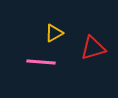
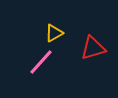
pink line: rotated 52 degrees counterclockwise
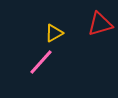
red triangle: moved 7 px right, 24 px up
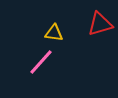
yellow triangle: rotated 36 degrees clockwise
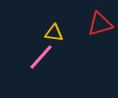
pink line: moved 5 px up
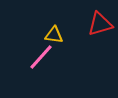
yellow triangle: moved 2 px down
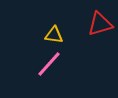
pink line: moved 8 px right, 7 px down
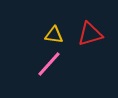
red triangle: moved 10 px left, 10 px down
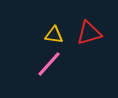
red triangle: moved 1 px left, 1 px up
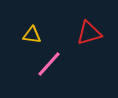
yellow triangle: moved 22 px left
